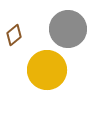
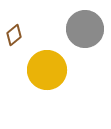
gray circle: moved 17 px right
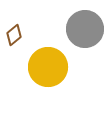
yellow circle: moved 1 px right, 3 px up
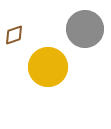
brown diamond: rotated 20 degrees clockwise
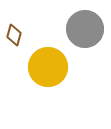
brown diamond: rotated 55 degrees counterclockwise
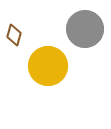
yellow circle: moved 1 px up
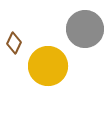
brown diamond: moved 8 px down; rotated 10 degrees clockwise
